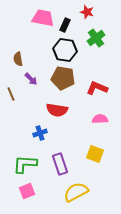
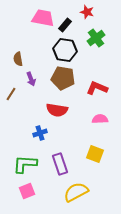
black rectangle: rotated 16 degrees clockwise
purple arrow: rotated 24 degrees clockwise
brown line: rotated 56 degrees clockwise
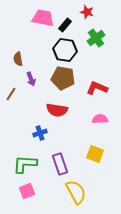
yellow semicircle: rotated 90 degrees clockwise
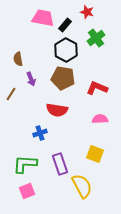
black hexagon: moved 1 px right; rotated 20 degrees clockwise
yellow semicircle: moved 6 px right, 6 px up
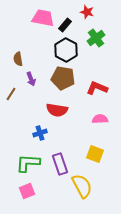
green L-shape: moved 3 px right, 1 px up
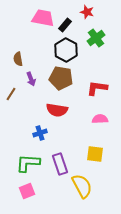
brown pentagon: moved 2 px left
red L-shape: rotated 15 degrees counterclockwise
yellow square: rotated 12 degrees counterclockwise
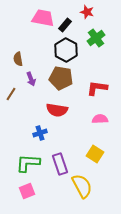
yellow square: rotated 24 degrees clockwise
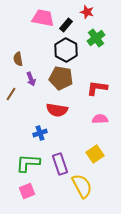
black rectangle: moved 1 px right
yellow square: rotated 24 degrees clockwise
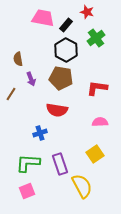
pink semicircle: moved 3 px down
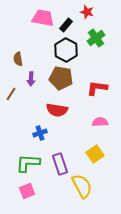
purple arrow: rotated 24 degrees clockwise
